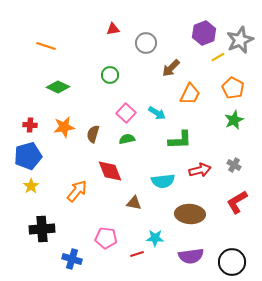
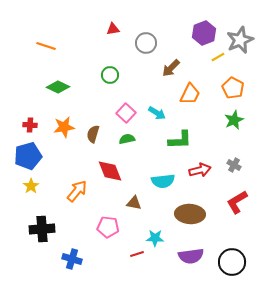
pink pentagon: moved 2 px right, 11 px up
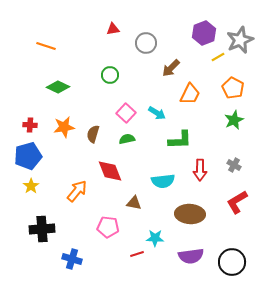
red arrow: rotated 105 degrees clockwise
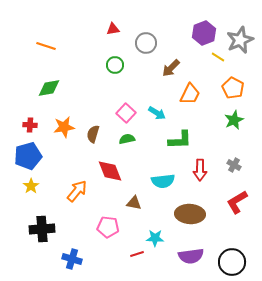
yellow line: rotated 64 degrees clockwise
green circle: moved 5 px right, 10 px up
green diamond: moved 9 px left, 1 px down; rotated 35 degrees counterclockwise
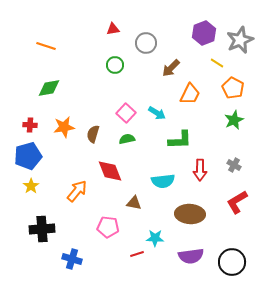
yellow line: moved 1 px left, 6 px down
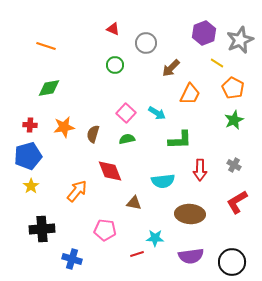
red triangle: rotated 32 degrees clockwise
pink pentagon: moved 3 px left, 3 px down
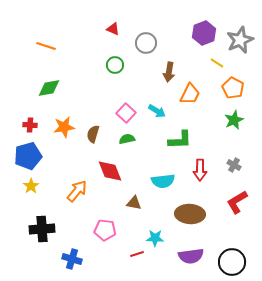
brown arrow: moved 2 px left, 4 px down; rotated 36 degrees counterclockwise
cyan arrow: moved 2 px up
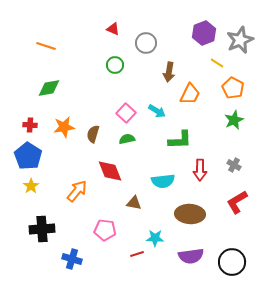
blue pentagon: rotated 24 degrees counterclockwise
